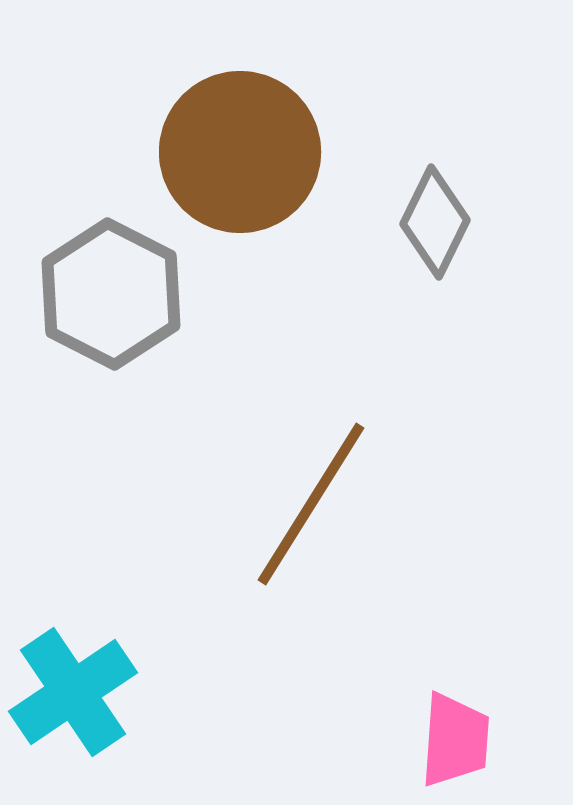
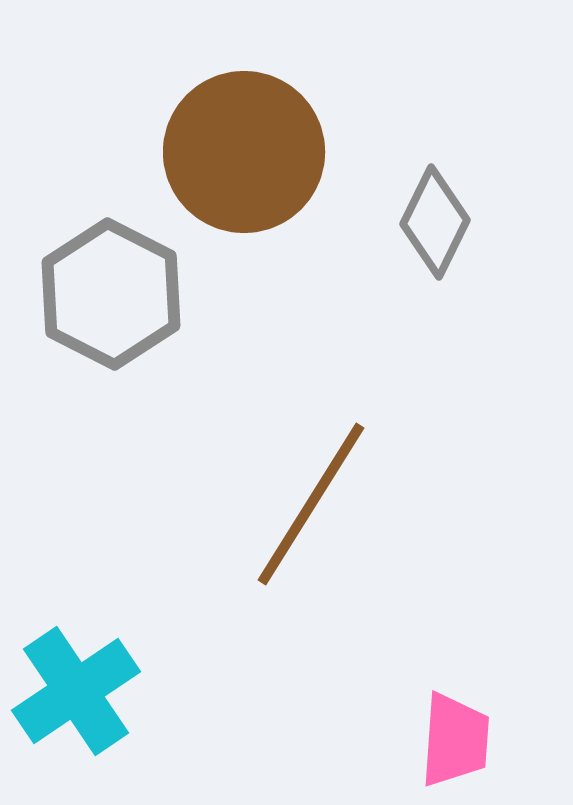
brown circle: moved 4 px right
cyan cross: moved 3 px right, 1 px up
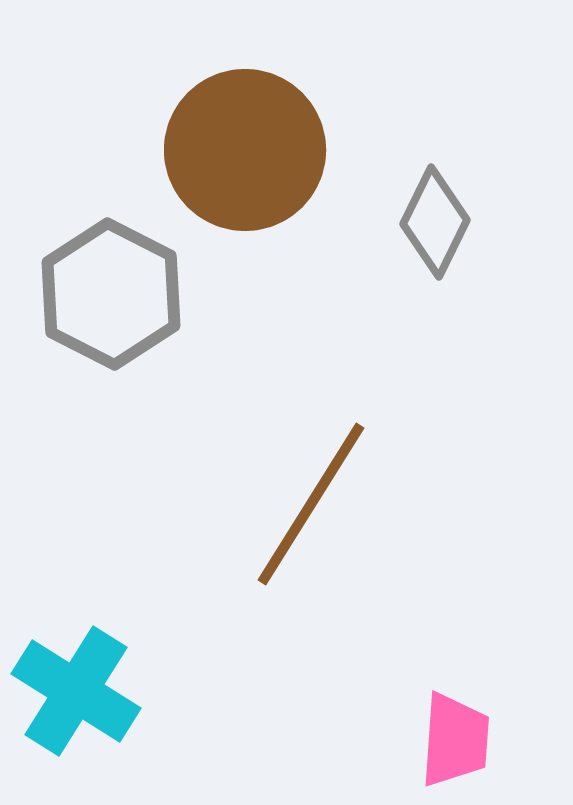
brown circle: moved 1 px right, 2 px up
cyan cross: rotated 24 degrees counterclockwise
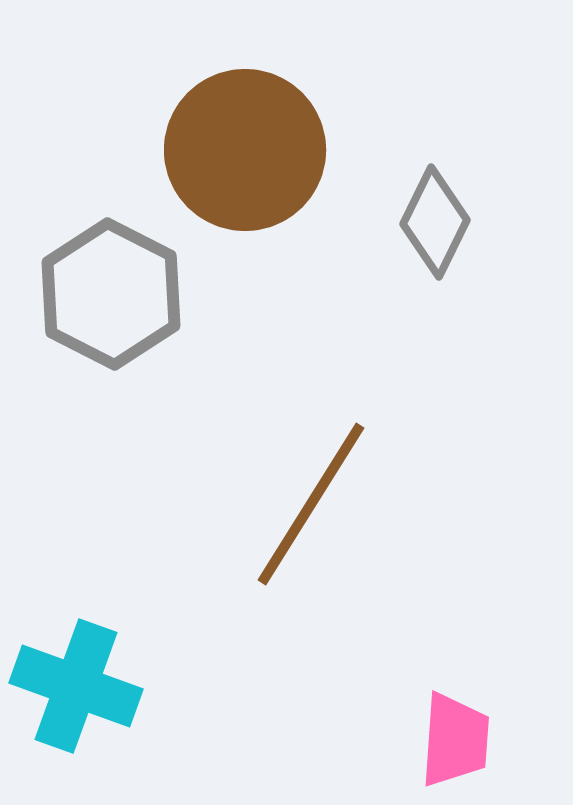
cyan cross: moved 5 px up; rotated 12 degrees counterclockwise
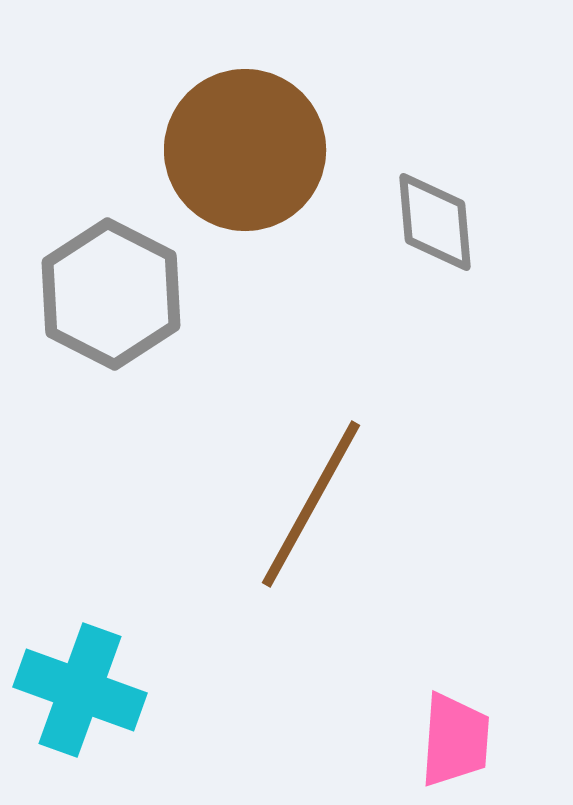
gray diamond: rotated 31 degrees counterclockwise
brown line: rotated 3 degrees counterclockwise
cyan cross: moved 4 px right, 4 px down
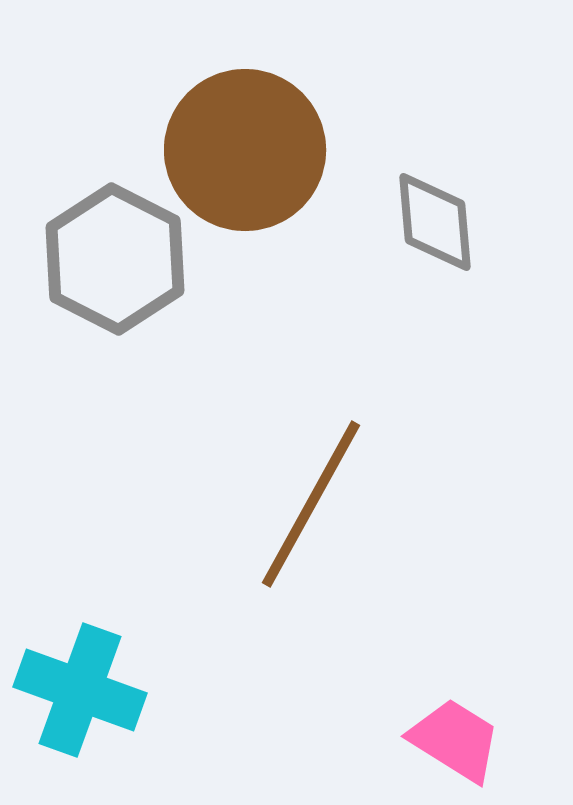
gray hexagon: moved 4 px right, 35 px up
pink trapezoid: rotated 62 degrees counterclockwise
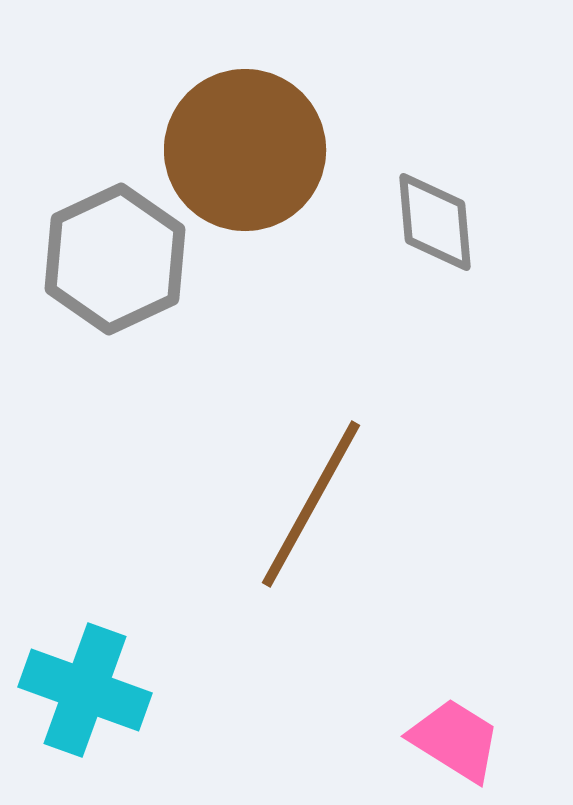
gray hexagon: rotated 8 degrees clockwise
cyan cross: moved 5 px right
